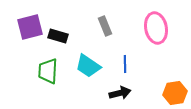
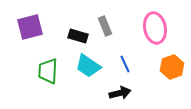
pink ellipse: moved 1 px left
black rectangle: moved 20 px right
blue line: rotated 24 degrees counterclockwise
orange hexagon: moved 3 px left, 26 px up; rotated 10 degrees counterclockwise
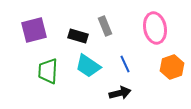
purple square: moved 4 px right, 3 px down
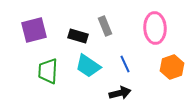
pink ellipse: rotated 8 degrees clockwise
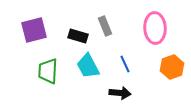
cyan trapezoid: rotated 28 degrees clockwise
black arrow: rotated 20 degrees clockwise
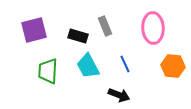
pink ellipse: moved 2 px left
orange hexagon: moved 1 px right, 1 px up; rotated 25 degrees clockwise
black arrow: moved 1 px left, 2 px down; rotated 15 degrees clockwise
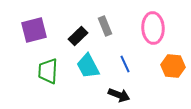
black rectangle: rotated 60 degrees counterclockwise
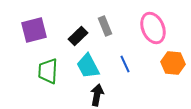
pink ellipse: rotated 20 degrees counterclockwise
orange hexagon: moved 3 px up
black arrow: moved 22 px left; rotated 100 degrees counterclockwise
